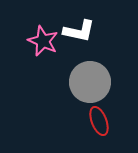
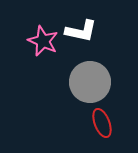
white L-shape: moved 2 px right
red ellipse: moved 3 px right, 2 px down
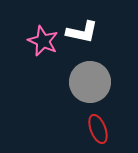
white L-shape: moved 1 px right, 1 px down
red ellipse: moved 4 px left, 6 px down
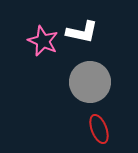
red ellipse: moved 1 px right
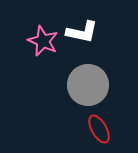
gray circle: moved 2 px left, 3 px down
red ellipse: rotated 8 degrees counterclockwise
